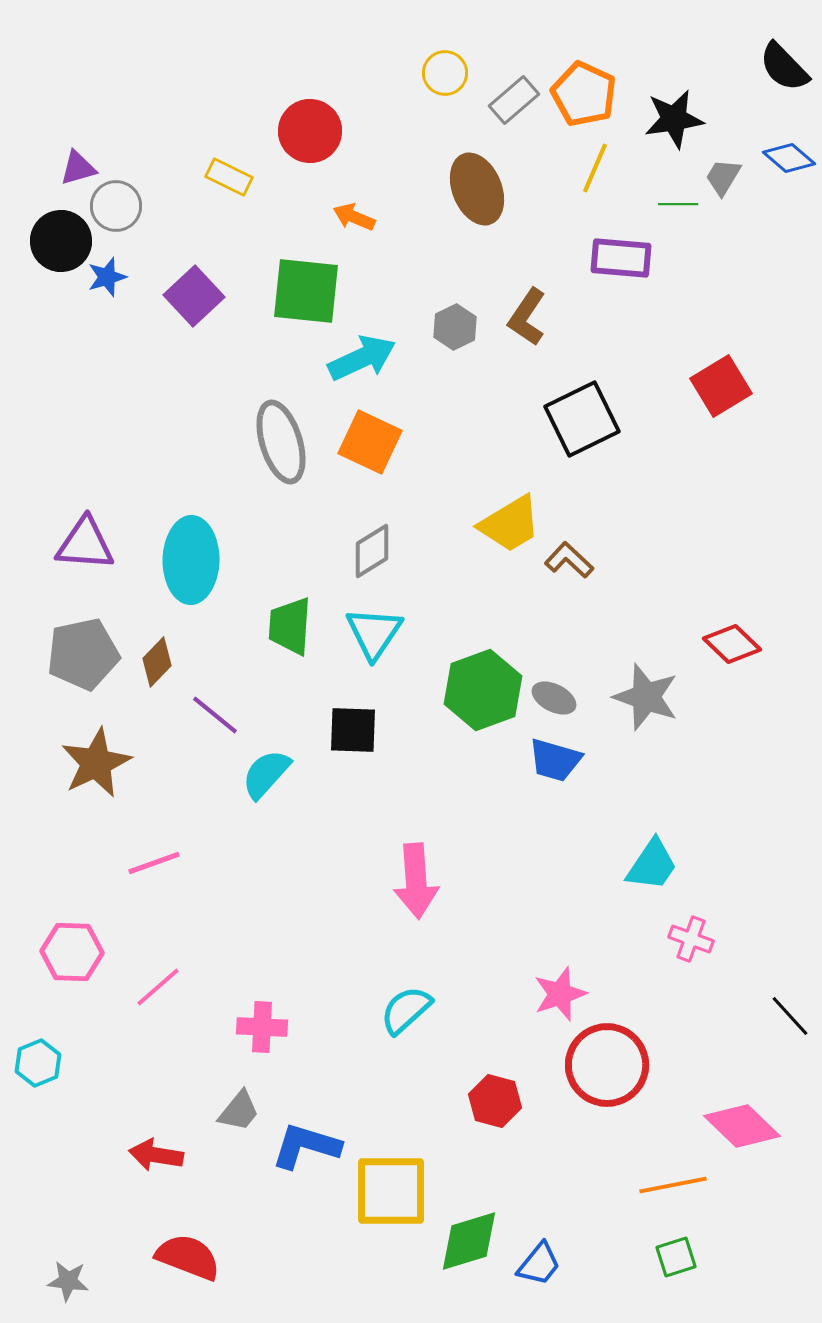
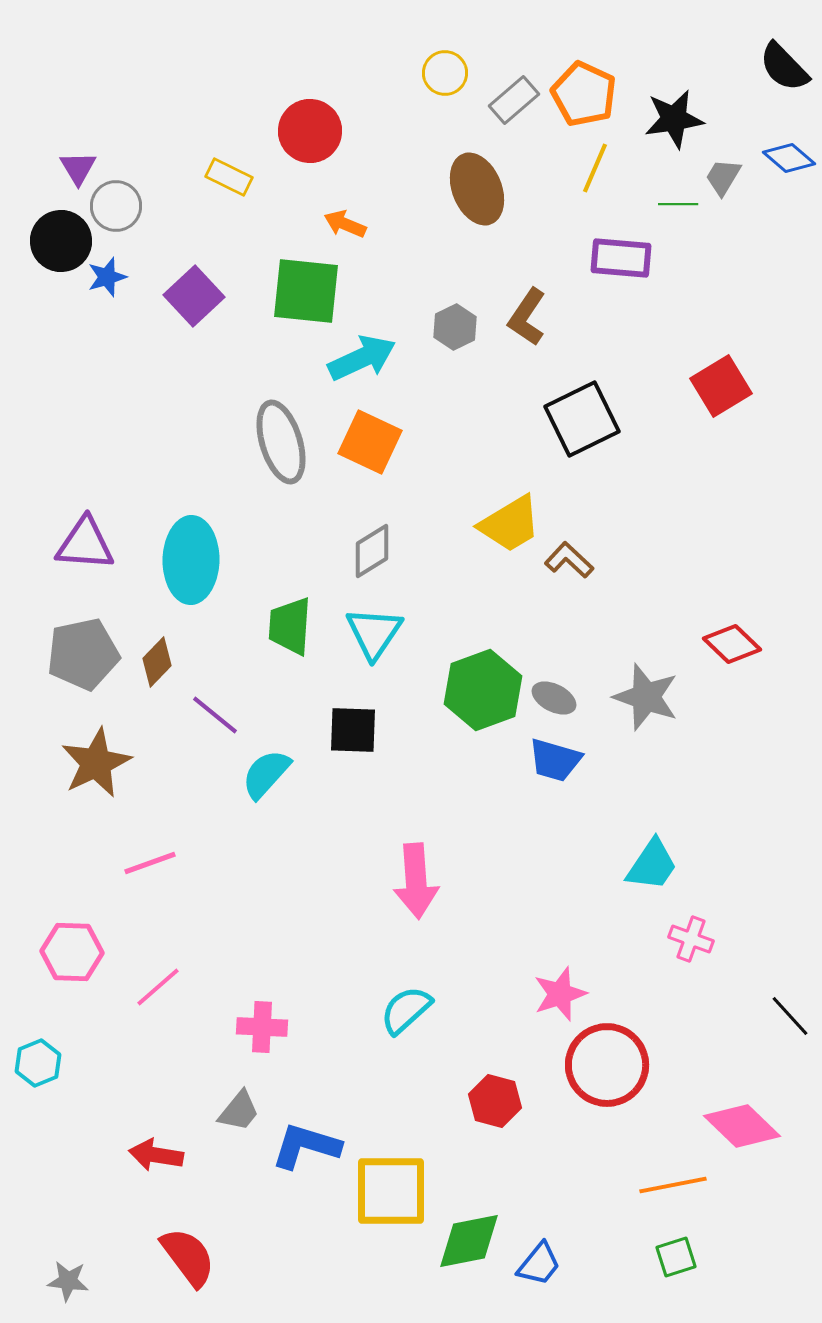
purple triangle at (78, 168): rotated 45 degrees counterclockwise
orange arrow at (354, 217): moved 9 px left, 7 px down
pink line at (154, 863): moved 4 px left
green diamond at (469, 1241): rotated 6 degrees clockwise
red semicircle at (188, 1257): rotated 32 degrees clockwise
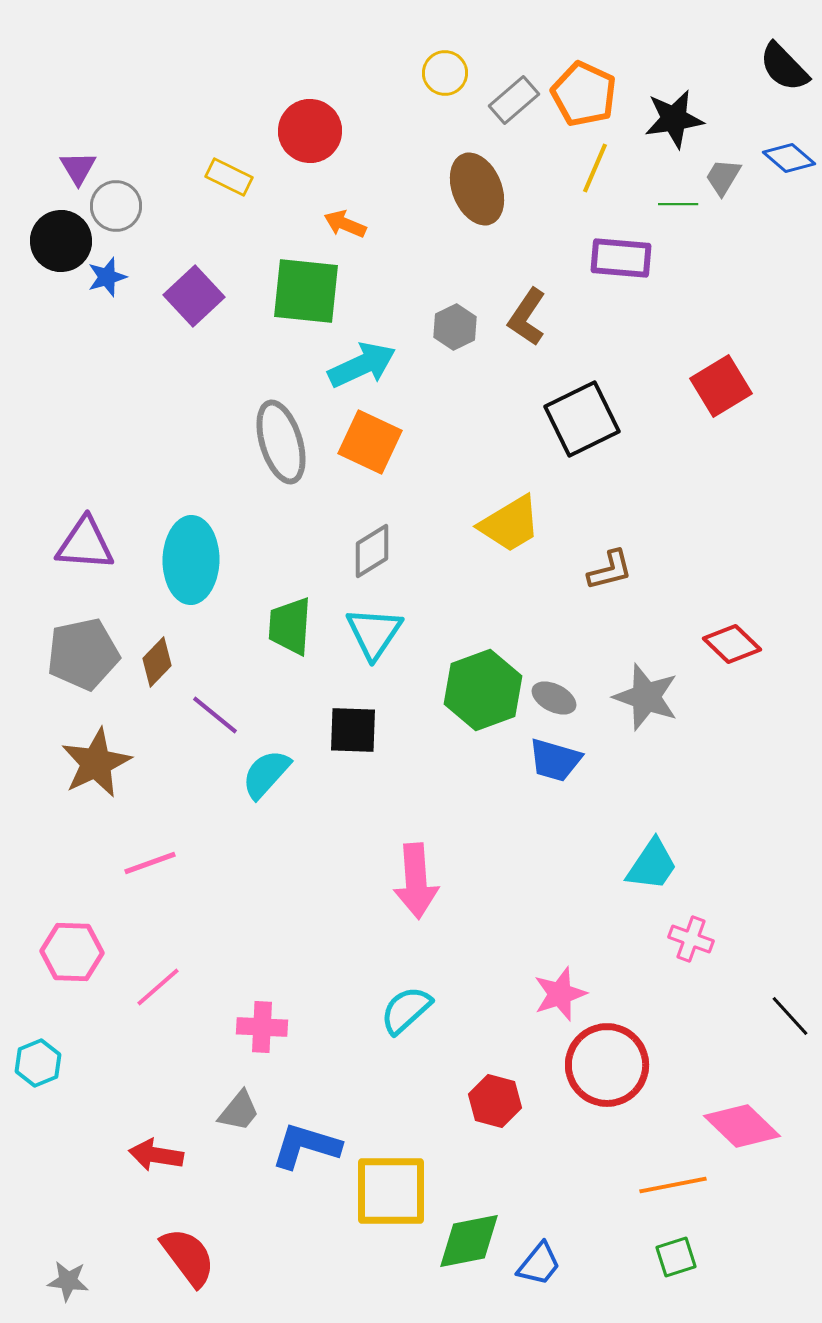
cyan arrow at (362, 358): moved 7 px down
brown L-shape at (569, 560): moved 41 px right, 10 px down; rotated 123 degrees clockwise
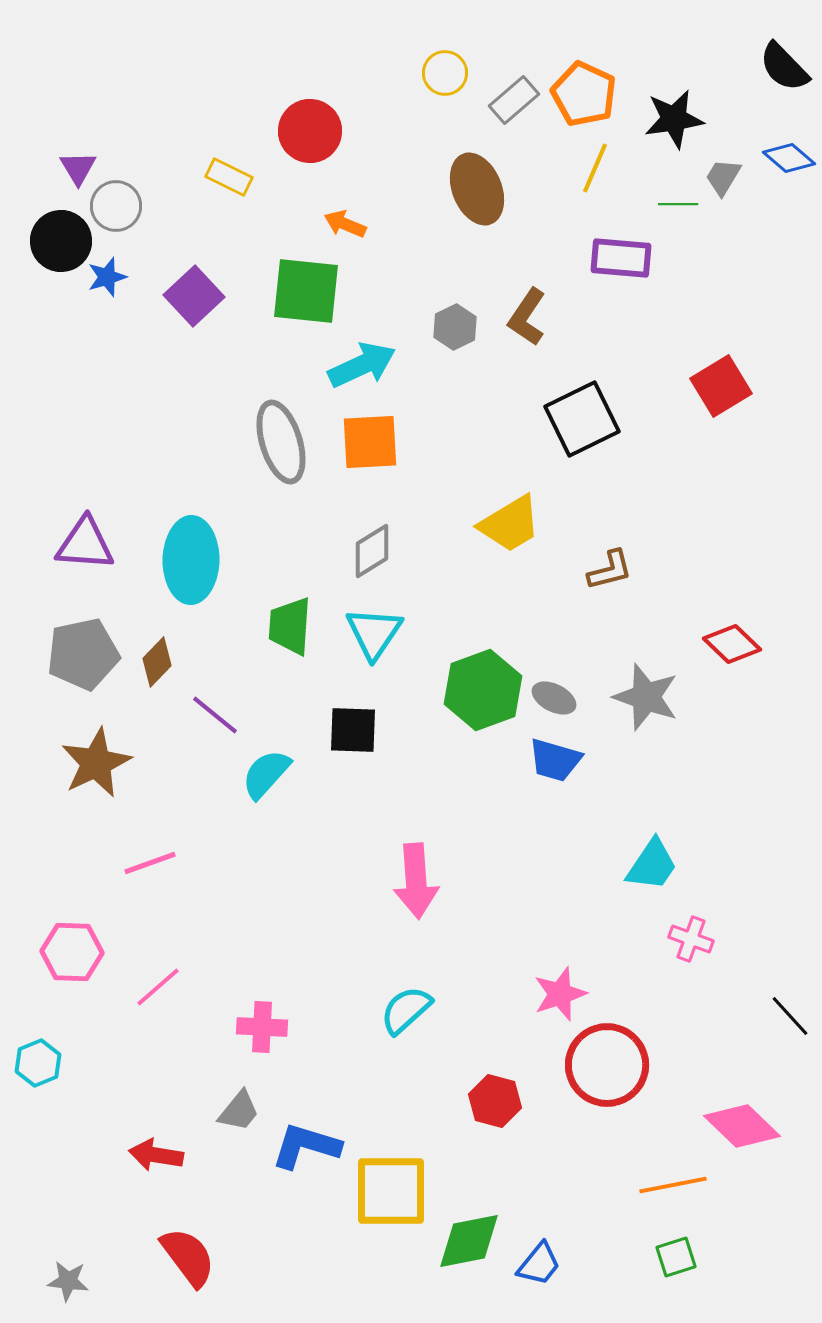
orange square at (370, 442): rotated 28 degrees counterclockwise
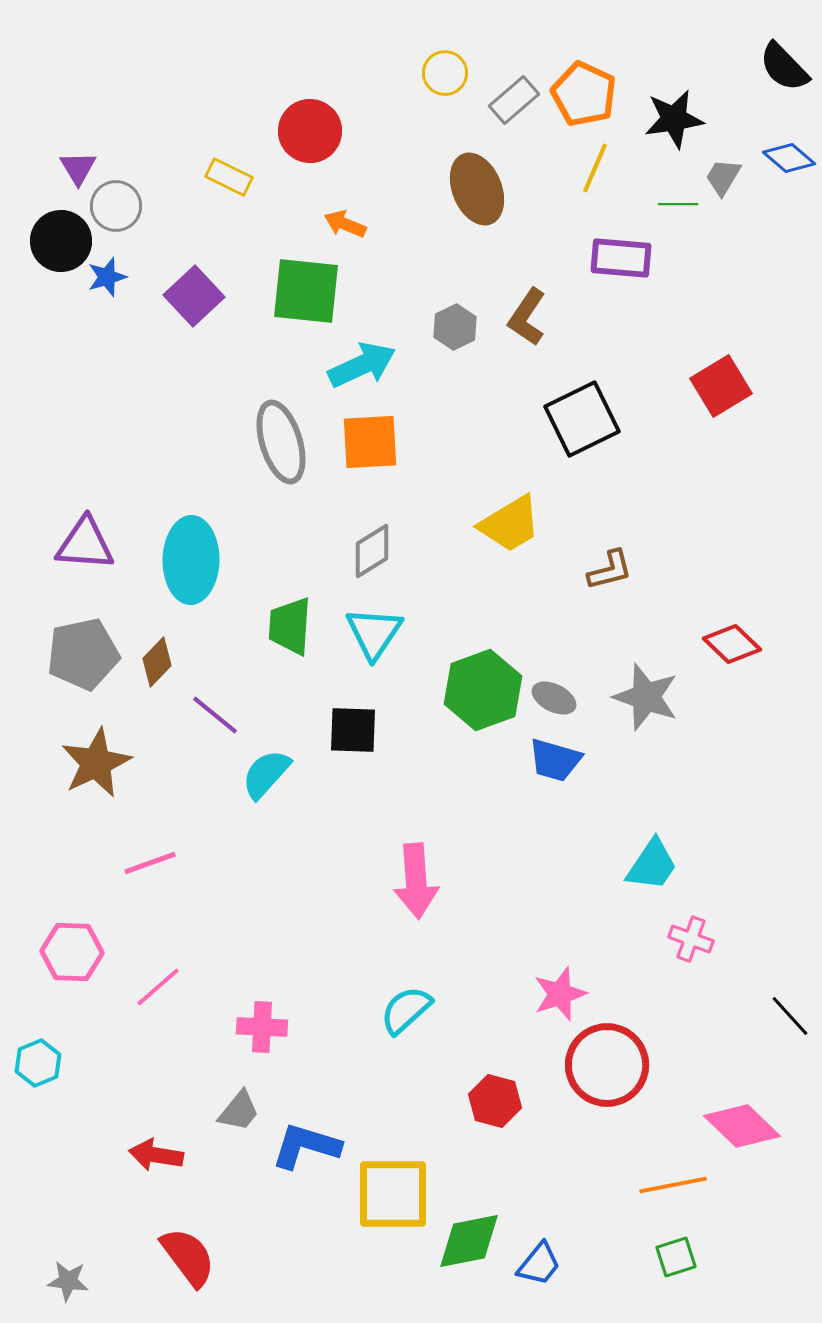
yellow square at (391, 1191): moved 2 px right, 3 px down
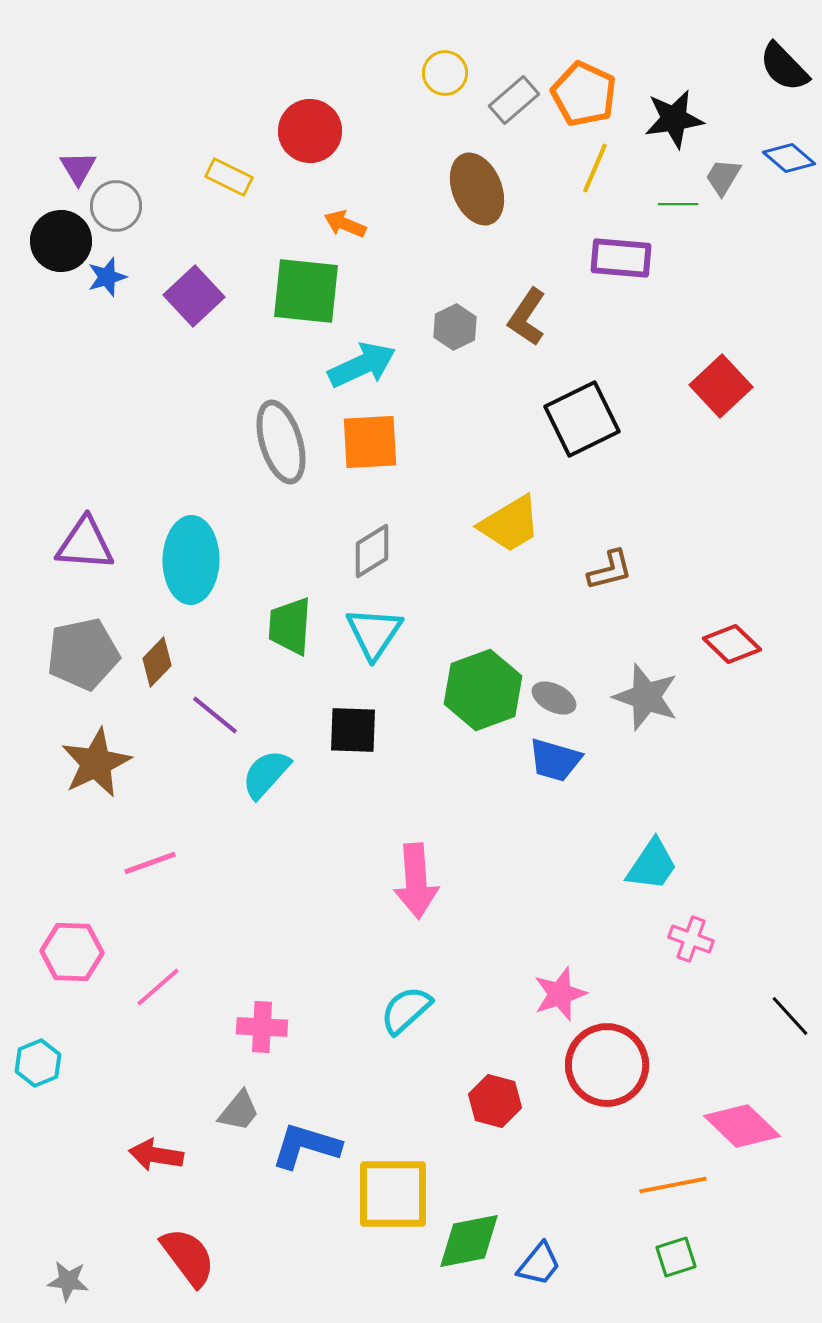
red square at (721, 386): rotated 12 degrees counterclockwise
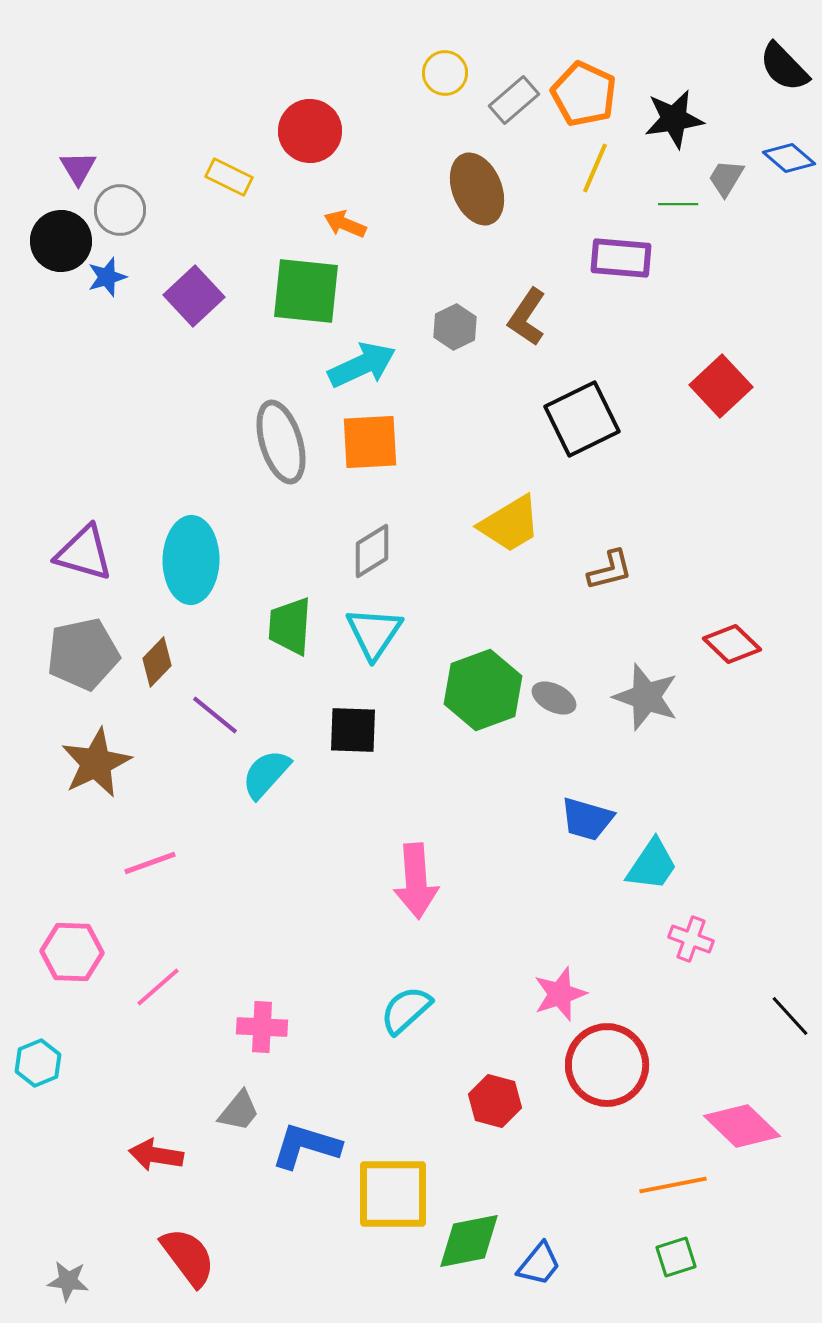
gray trapezoid at (723, 177): moved 3 px right, 1 px down
gray circle at (116, 206): moved 4 px right, 4 px down
purple triangle at (85, 544): moved 1 px left, 9 px down; rotated 12 degrees clockwise
blue trapezoid at (555, 760): moved 32 px right, 59 px down
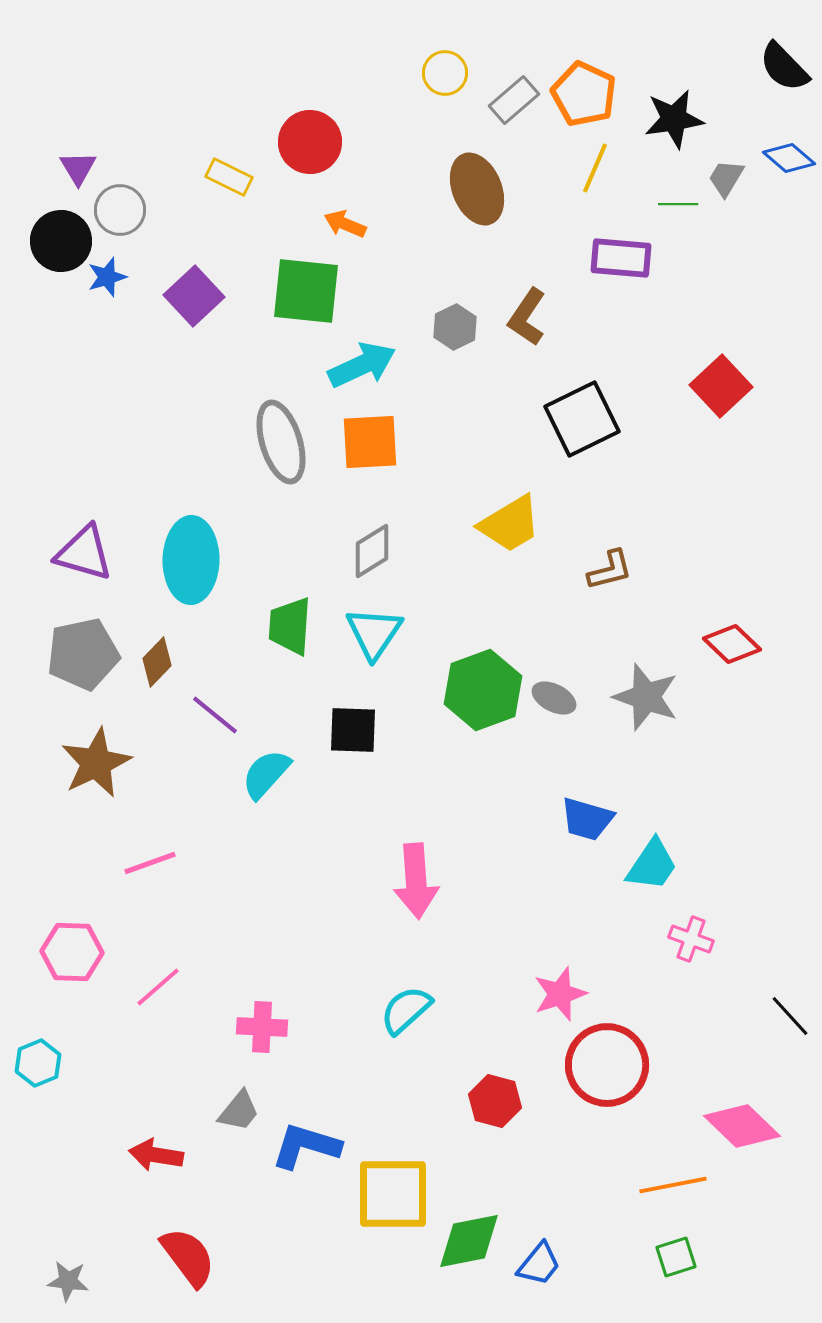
red circle at (310, 131): moved 11 px down
